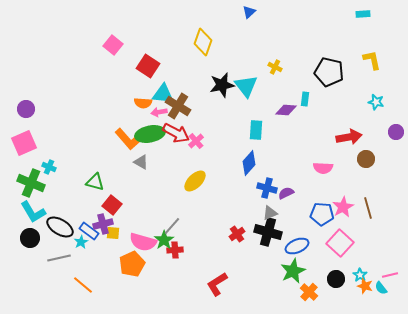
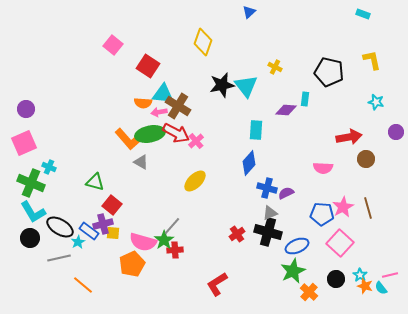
cyan rectangle at (363, 14): rotated 24 degrees clockwise
cyan star at (81, 242): moved 3 px left
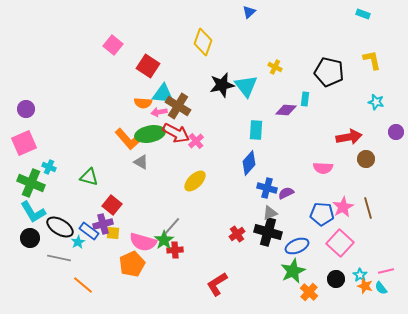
green triangle at (95, 182): moved 6 px left, 5 px up
gray line at (59, 258): rotated 25 degrees clockwise
pink line at (390, 275): moved 4 px left, 4 px up
